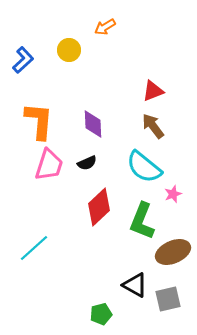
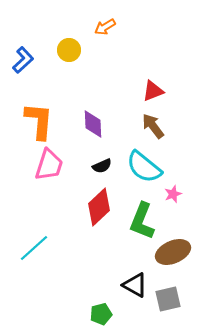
black semicircle: moved 15 px right, 3 px down
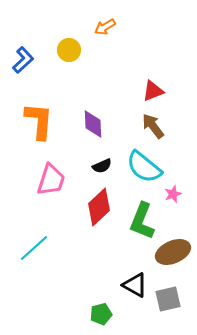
pink trapezoid: moved 2 px right, 15 px down
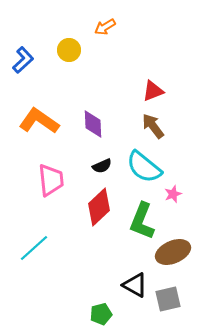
orange L-shape: rotated 60 degrees counterclockwise
pink trapezoid: rotated 24 degrees counterclockwise
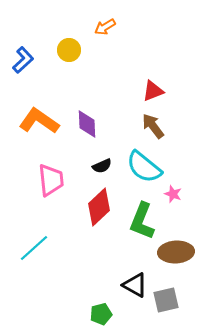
purple diamond: moved 6 px left
pink star: rotated 30 degrees counterclockwise
brown ellipse: moved 3 px right; rotated 20 degrees clockwise
gray square: moved 2 px left, 1 px down
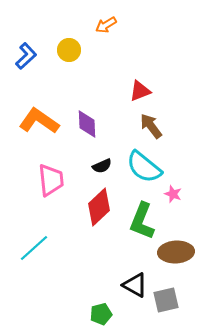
orange arrow: moved 1 px right, 2 px up
blue L-shape: moved 3 px right, 4 px up
red triangle: moved 13 px left
brown arrow: moved 2 px left
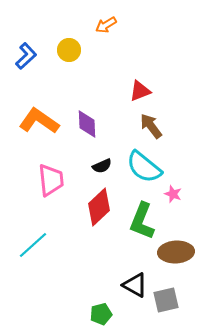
cyan line: moved 1 px left, 3 px up
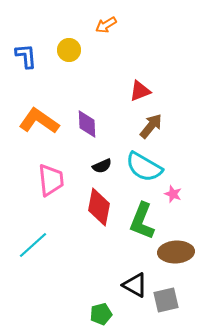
blue L-shape: rotated 52 degrees counterclockwise
brown arrow: rotated 76 degrees clockwise
cyan semicircle: rotated 9 degrees counterclockwise
red diamond: rotated 36 degrees counterclockwise
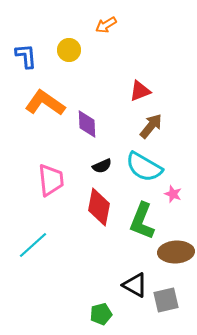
orange L-shape: moved 6 px right, 18 px up
